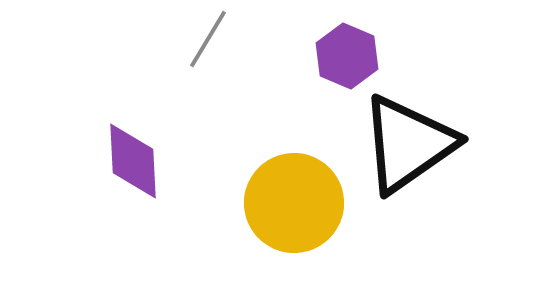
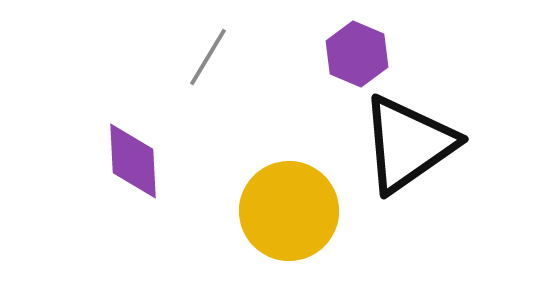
gray line: moved 18 px down
purple hexagon: moved 10 px right, 2 px up
yellow circle: moved 5 px left, 8 px down
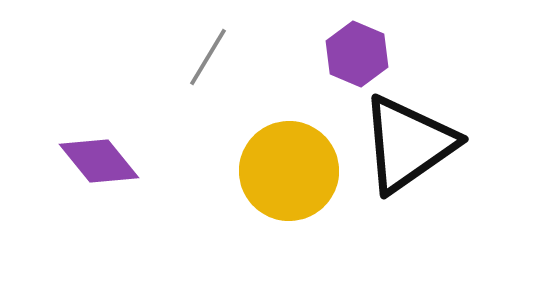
purple diamond: moved 34 px left; rotated 36 degrees counterclockwise
yellow circle: moved 40 px up
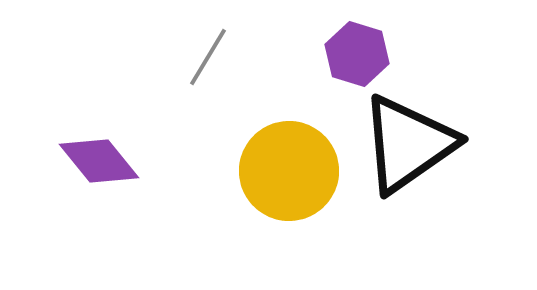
purple hexagon: rotated 6 degrees counterclockwise
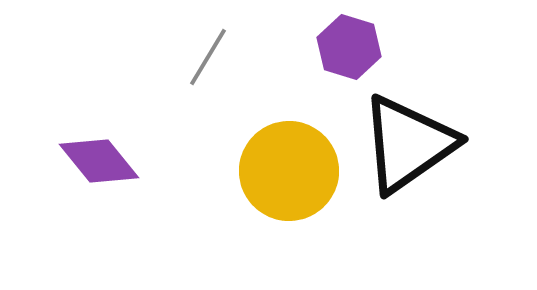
purple hexagon: moved 8 px left, 7 px up
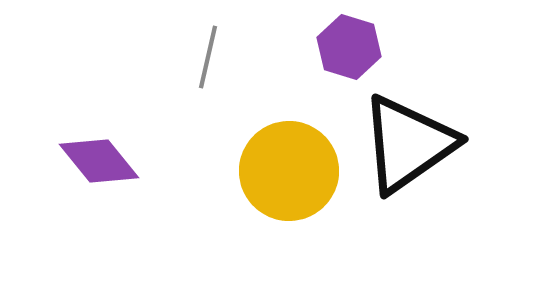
gray line: rotated 18 degrees counterclockwise
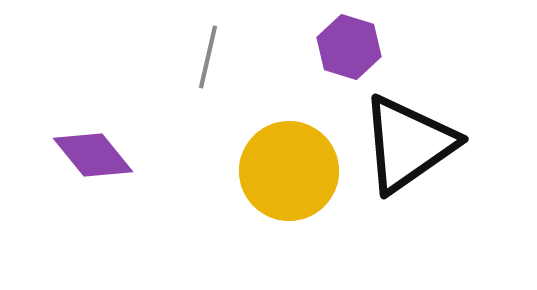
purple diamond: moved 6 px left, 6 px up
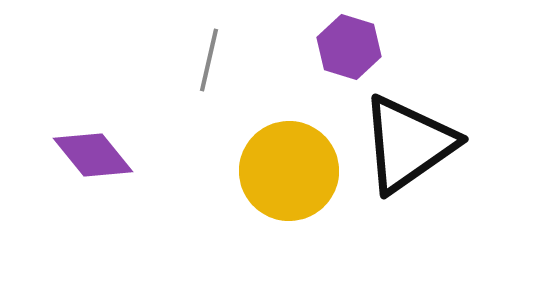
gray line: moved 1 px right, 3 px down
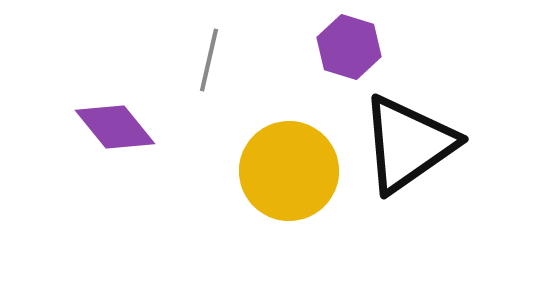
purple diamond: moved 22 px right, 28 px up
